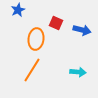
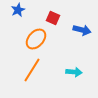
red square: moved 3 px left, 5 px up
orange ellipse: rotated 35 degrees clockwise
cyan arrow: moved 4 px left
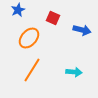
orange ellipse: moved 7 px left, 1 px up
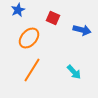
cyan arrow: rotated 42 degrees clockwise
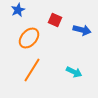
red square: moved 2 px right, 2 px down
cyan arrow: rotated 21 degrees counterclockwise
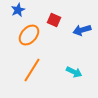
red square: moved 1 px left
blue arrow: rotated 150 degrees clockwise
orange ellipse: moved 3 px up
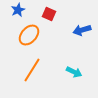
red square: moved 5 px left, 6 px up
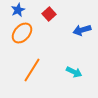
red square: rotated 24 degrees clockwise
orange ellipse: moved 7 px left, 2 px up
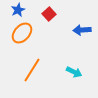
blue arrow: rotated 12 degrees clockwise
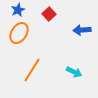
orange ellipse: moved 3 px left; rotated 10 degrees counterclockwise
